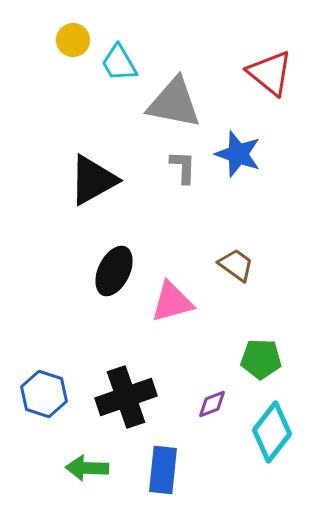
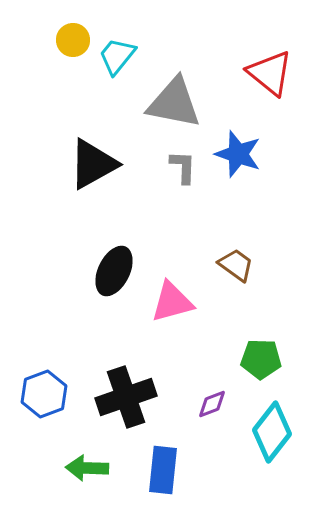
cyan trapezoid: moved 2 px left, 7 px up; rotated 69 degrees clockwise
black triangle: moved 16 px up
blue hexagon: rotated 21 degrees clockwise
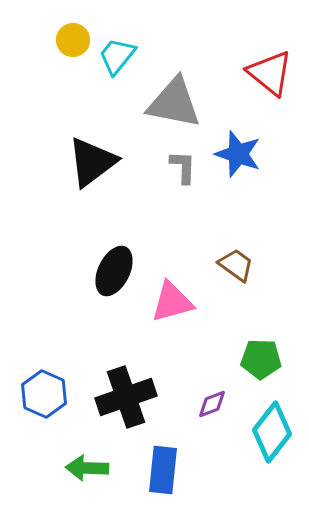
black triangle: moved 1 px left, 2 px up; rotated 8 degrees counterclockwise
blue hexagon: rotated 15 degrees counterclockwise
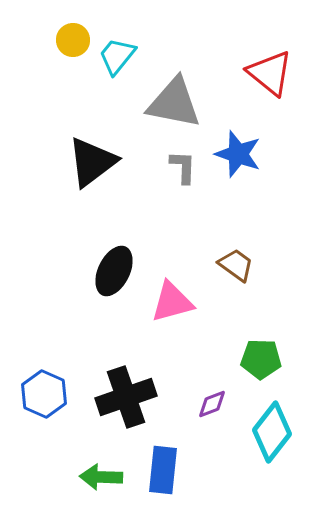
green arrow: moved 14 px right, 9 px down
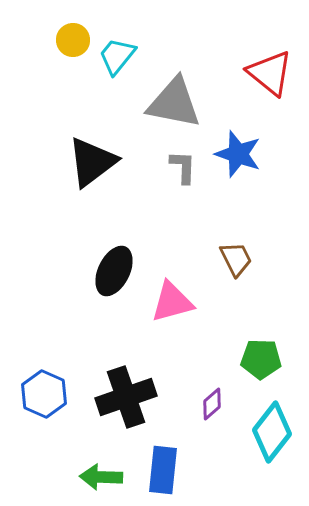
brown trapezoid: moved 6 px up; rotated 27 degrees clockwise
purple diamond: rotated 20 degrees counterclockwise
